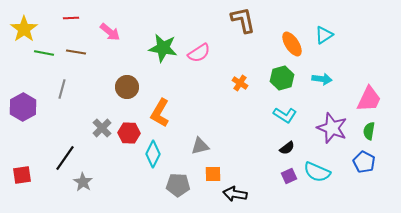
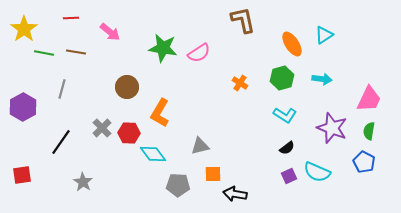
cyan diamond: rotated 64 degrees counterclockwise
black line: moved 4 px left, 16 px up
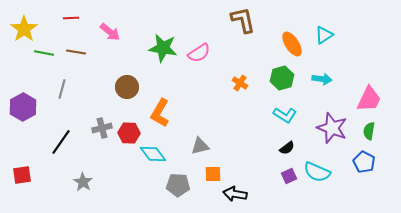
gray cross: rotated 30 degrees clockwise
